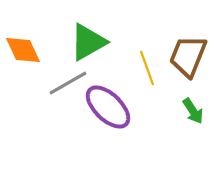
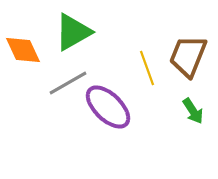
green triangle: moved 15 px left, 10 px up
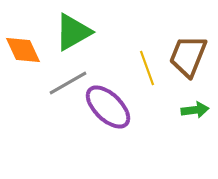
green arrow: moved 2 px right, 1 px up; rotated 64 degrees counterclockwise
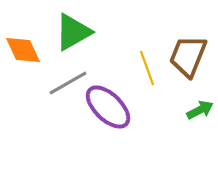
green arrow: moved 5 px right; rotated 20 degrees counterclockwise
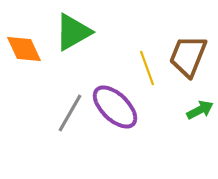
orange diamond: moved 1 px right, 1 px up
gray line: moved 2 px right, 30 px down; rotated 30 degrees counterclockwise
purple ellipse: moved 7 px right
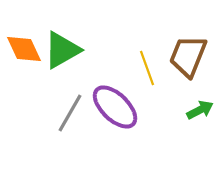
green triangle: moved 11 px left, 18 px down
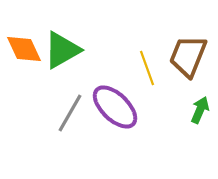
green arrow: rotated 40 degrees counterclockwise
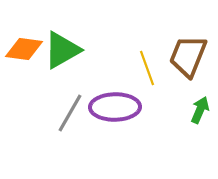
orange diamond: rotated 57 degrees counterclockwise
purple ellipse: rotated 45 degrees counterclockwise
